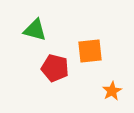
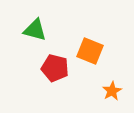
orange square: rotated 28 degrees clockwise
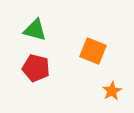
orange square: moved 3 px right
red pentagon: moved 19 px left
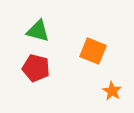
green triangle: moved 3 px right, 1 px down
orange star: rotated 12 degrees counterclockwise
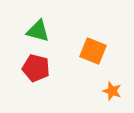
orange star: rotated 12 degrees counterclockwise
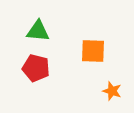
green triangle: rotated 10 degrees counterclockwise
orange square: rotated 20 degrees counterclockwise
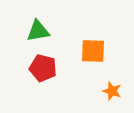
green triangle: rotated 15 degrees counterclockwise
red pentagon: moved 7 px right
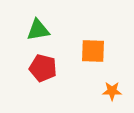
green triangle: moved 1 px up
orange star: rotated 18 degrees counterclockwise
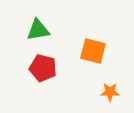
orange square: rotated 12 degrees clockwise
orange star: moved 2 px left, 1 px down
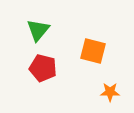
green triangle: rotated 40 degrees counterclockwise
